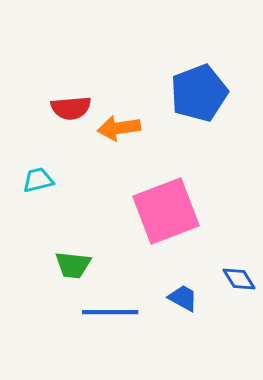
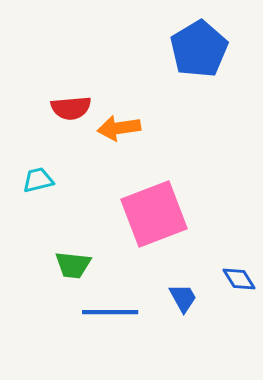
blue pentagon: moved 44 px up; rotated 10 degrees counterclockwise
pink square: moved 12 px left, 3 px down
blue trapezoid: rotated 32 degrees clockwise
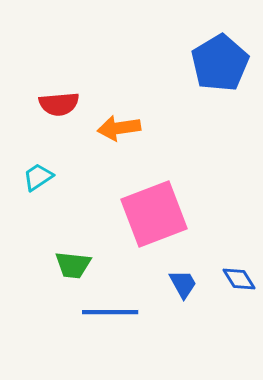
blue pentagon: moved 21 px right, 14 px down
red semicircle: moved 12 px left, 4 px up
cyan trapezoid: moved 3 px up; rotated 20 degrees counterclockwise
blue trapezoid: moved 14 px up
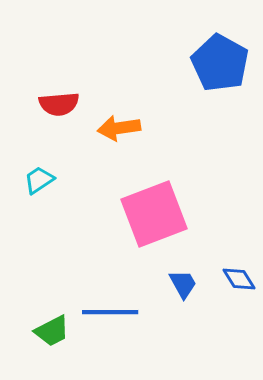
blue pentagon: rotated 12 degrees counterclockwise
cyan trapezoid: moved 1 px right, 3 px down
green trapezoid: moved 21 px left, 66 px down; rotated 33 degrees counterclockwise
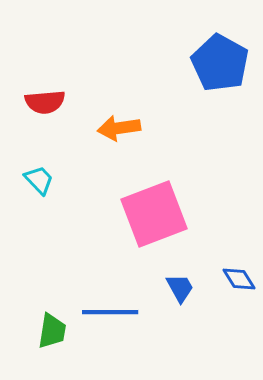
red semicircle: moved 14 px left, 2 px up
cyan trapezoid: rotated 80 degrees clockwise
blue trapezoid: moved 3 px left, 4 px down
green trapezoid: rotated 54 degrees counterclockwise
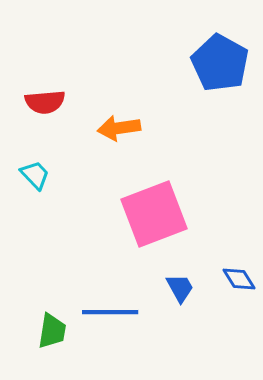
cyan trapezoid: moved 4 px left, 5 px up
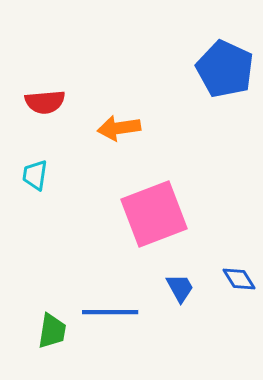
blue pentagon: moved 5 px right, 6 px down; rotated 4 degrees counterclockwise
cyan trapezoid: rotated 128 degrees counterclockwise
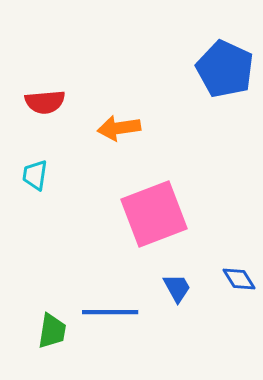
blue trapezoid: moved 3 px left
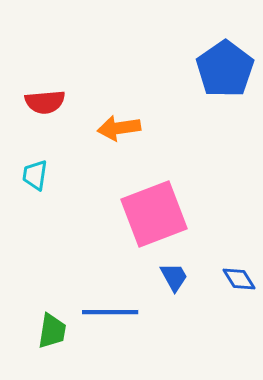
blue pentagon: rotated 12 degrees clockwise
blue trapezoid: moved 3 px left, 11 px up
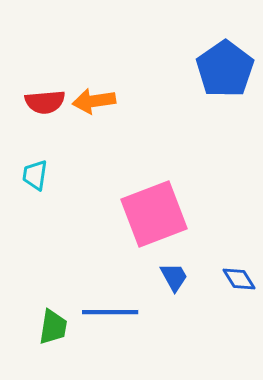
orange arrow: moved 25 px left, 27 px up
green trapezoid: moved 1 px right, 4 px up
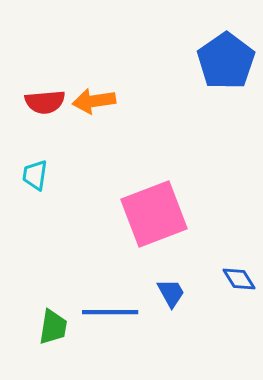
blue pentagon: moved 1 px right, 8 px up
blue trapezoid: moved 3 px left, 16 px down
